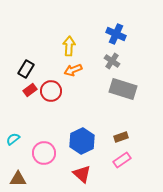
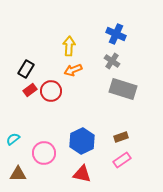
red triangle: rotated 30 degrees counterclockwise
brown triangle: moved 5 px up
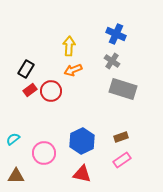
brown triangle: moved 2 px left, 2 px down
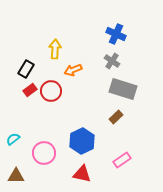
yellow arrow: moved 14 px left, 3 px down
brown rectangle: moved 5 px left, 20 px up; rotated 24 degrees counterclockwise
